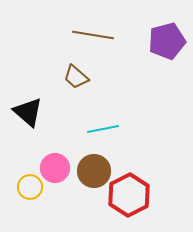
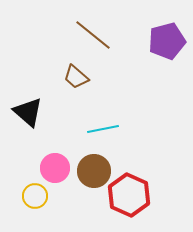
brown line: rotated 30 degrees clockwise
yellow circle: moved 5 px right, 9 px down
red hexagon: rotated 9 degrees counterclockwise
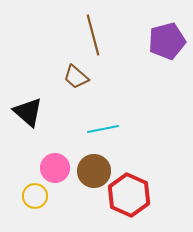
brown line: rotated 36 degrees clockwise
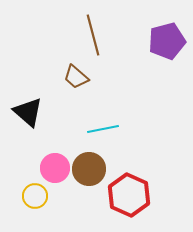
brown circle: moved 5 px left, 2 px up
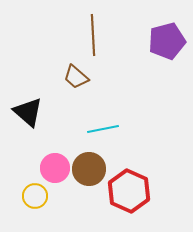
brown line: rotated 12 degrees clockwise
red hexagon: moved 4 px up
